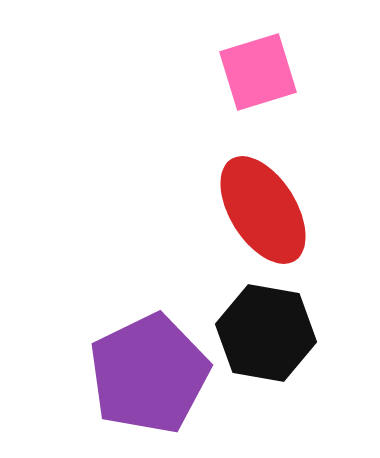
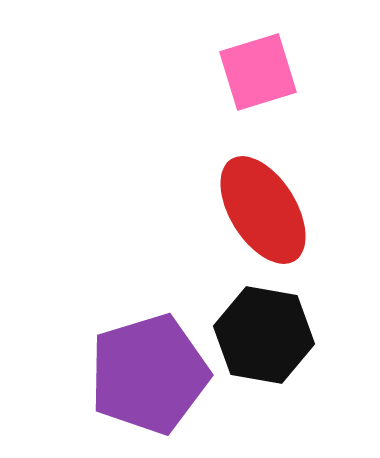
black hexagon: moved 2 px left, 2 px down
purple pentagon: rotated 9 degrees clockwise
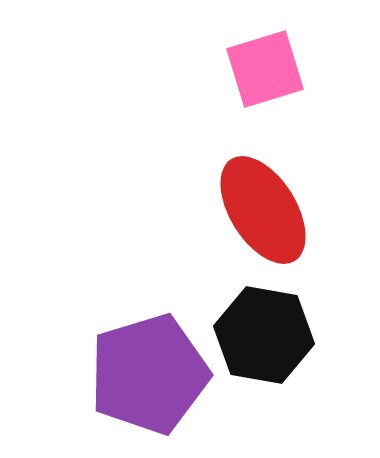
pink square: moved 7 px right, 3 px up
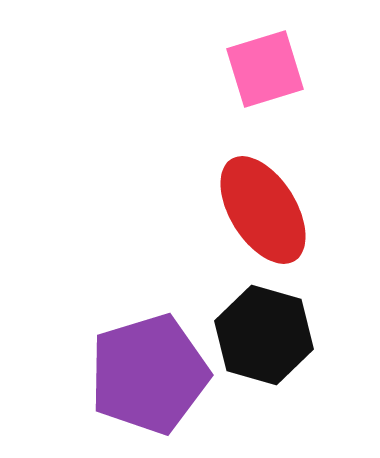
black hexagon: rotated 6 degrees clockwise
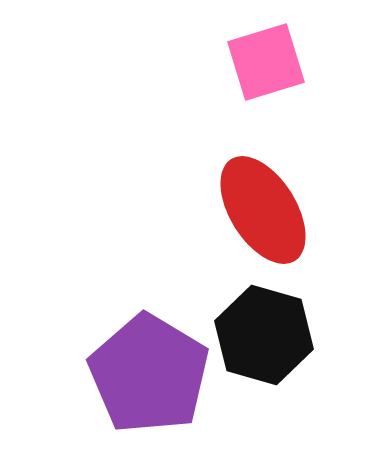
pink square: moved 1 px right, 7 px up
purple pentagon: rotated 24 degrees counterclockwise
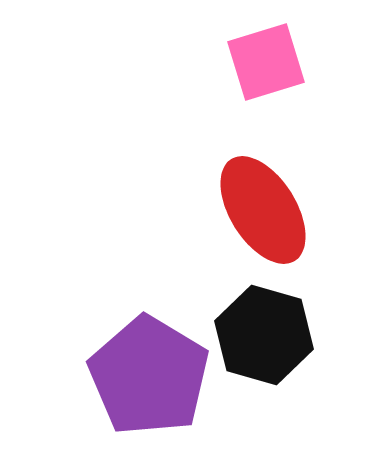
purple pentagon: moved 2 px down
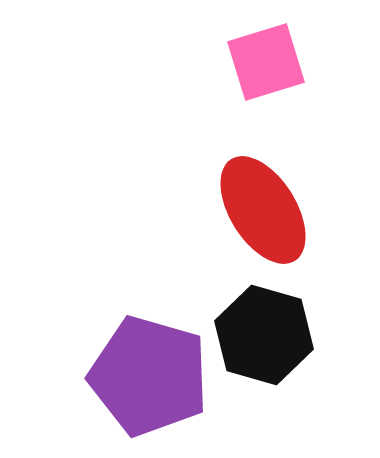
purple pentagon: rotated 15 degrees counterclockwise
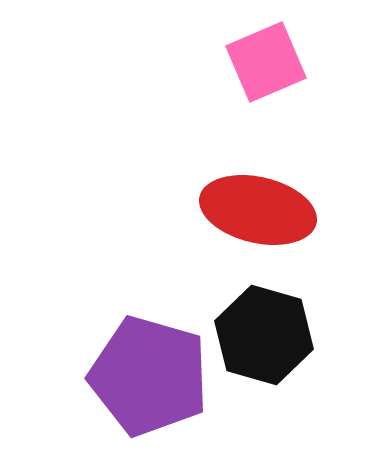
pink square: rotated 6 degrees counterclockwise
red ellipse: moved 5 px left; rotated 45 degrees counterclockwise
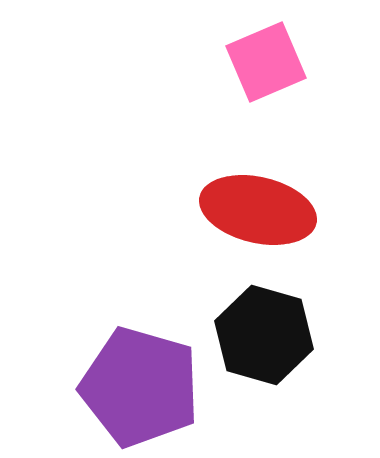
purple pentagon: moved 9 px left, 11 px down
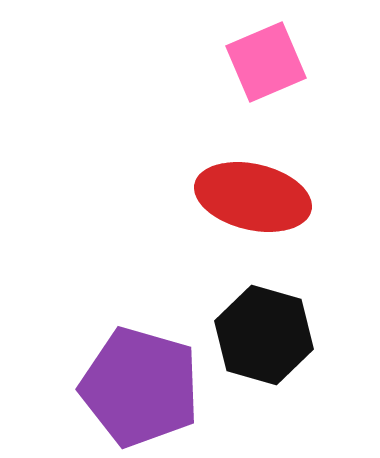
red ellipse: moved 5 px left, 13 px up
